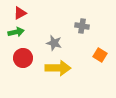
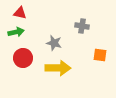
red triangle: rotated 40 degrees clockwise
orange square: rotated 24 degrees counterclockwise
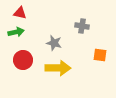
red circle: moved 2 px down
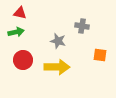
gray star: moved 4 px right, 2 px up
yellow arrow: moved 1 px left, 1 px up
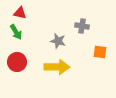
green arrow: rotated 70 degrees clockwise
orange square: moved 3 px up
red circle: moved 6 px left, 2 px down
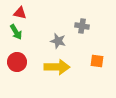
orange square: moved 3 px left, 9 px down
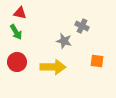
gray cross: rotated 16 degrees clockwise
gray star: moved 6 px right
yellow arrow: moved 4 px left
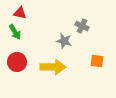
green arrow: moved 1 px left
